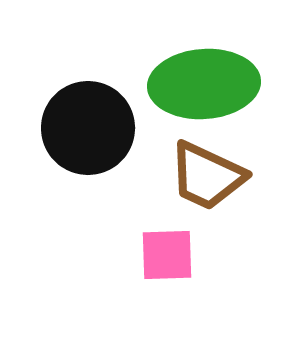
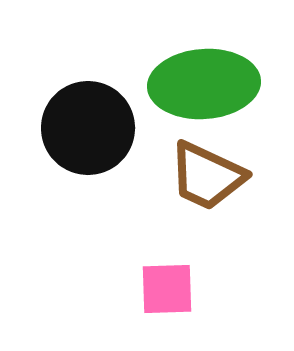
pink square: moved 34 px down
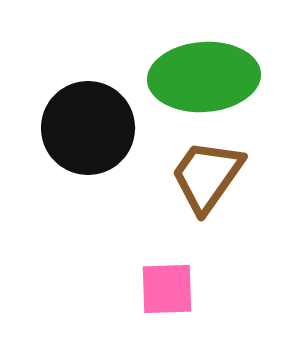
green ellipse: moved 7 px up
brown trapezoid: rotated 100 degrees clockwise
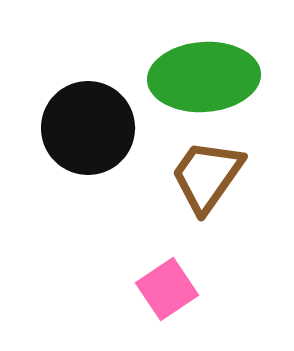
pink square: rotated 32 degrees counterclockwise
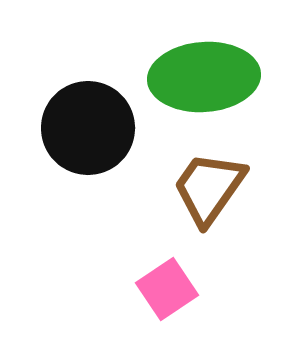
brown trapezoid: moved 2 px right, 12 px down
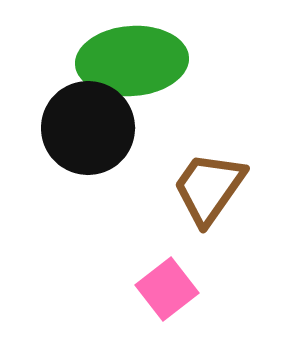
green ellipse: moved 72 px left, 16 px up
pink square: rotated 4 degrees counterclockwise
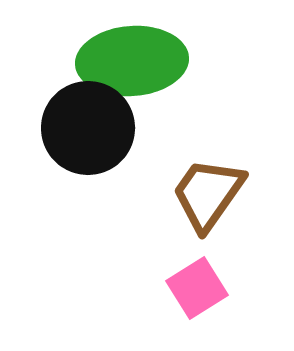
brown trapezoid: moved 1 px left, 6 px down
pink square: moved 30 px right, 1 px up; rotated 6 degrees clockwise
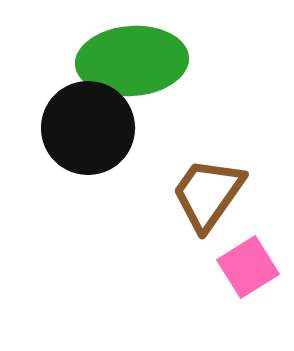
pink square: moved 51 px right, 21 px up
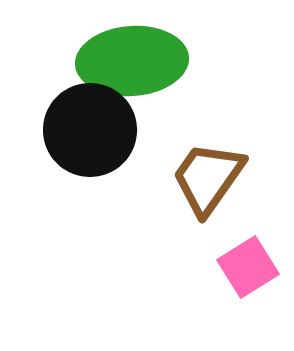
black circle: moved 2 px right, 2 px down
brown trapezoid: moved 16 px up
